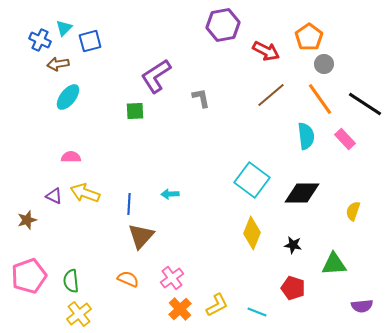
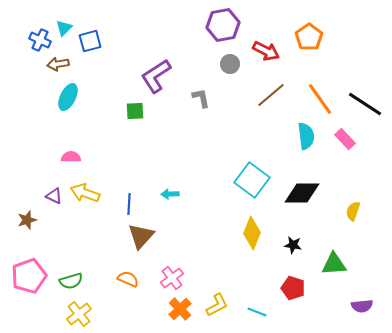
gray circle: moved 94 px left
cyan ellipse: rotated 12 degrees counterclockwise
green semicircle: rotated 100 degrees counterclockwise
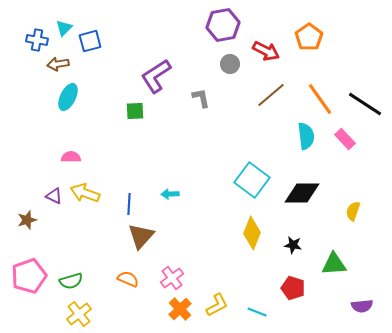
blue cross: moved 3 px left; rotated 15 degrees counterclockwise
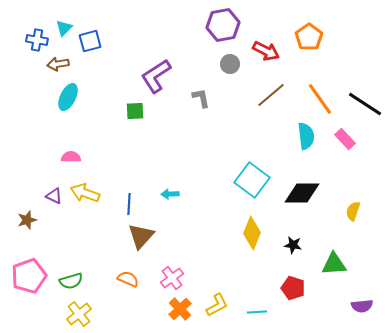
cyan line: rotated 24 degrees counterclockwise
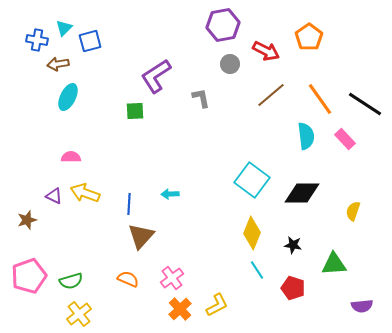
cyan line: moved 42 px up; rotated 60 degrees clockwise
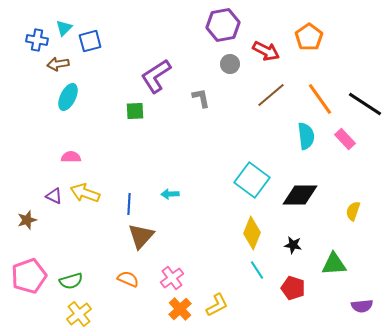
black diamond: moved 2 px left, 2 px down
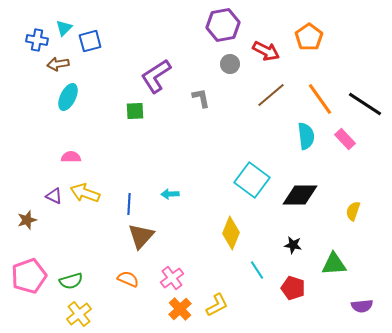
yellow diamond: moved 21 px left
